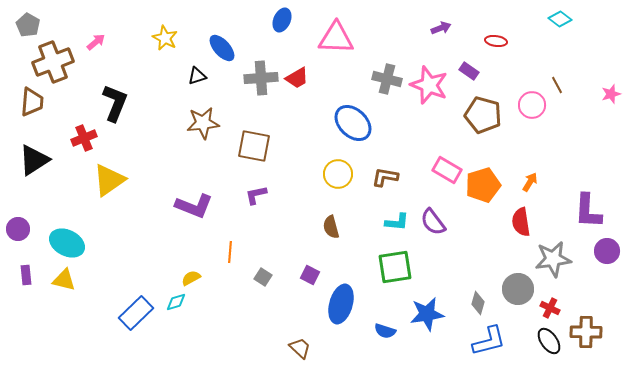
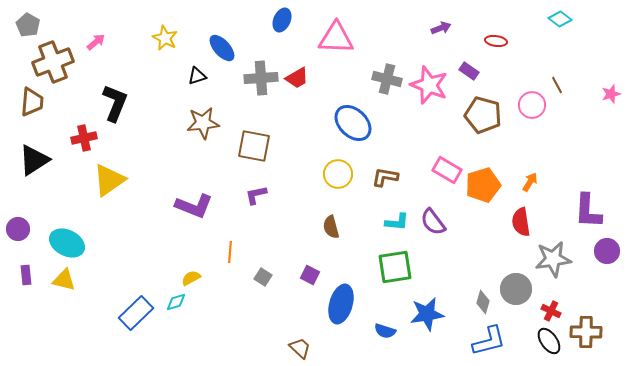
red cross at (84, 138): rotated 10 degrees clockwise
gray circle at (518, 289): moved 2 px left
gray diamond at (478, 303): moved 5 px right, 1 px up
red cross at (550, 308): moved 1 px right, 3 px down
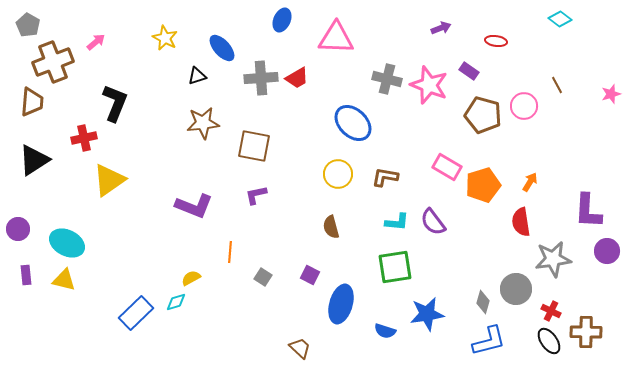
pink circle at (532, 105): moved 8 px left, 1 px down
pink rectangle at (447, 170): moved 3 px up
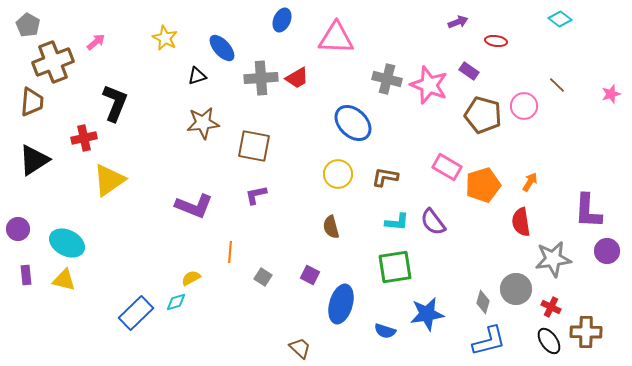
purple arrow at (441, 28): moved 17 px right, 6 px up
brown line at (557, 85): rotated 18 degrees counterclockwise
red cross at (551, 311): moved 4 px up
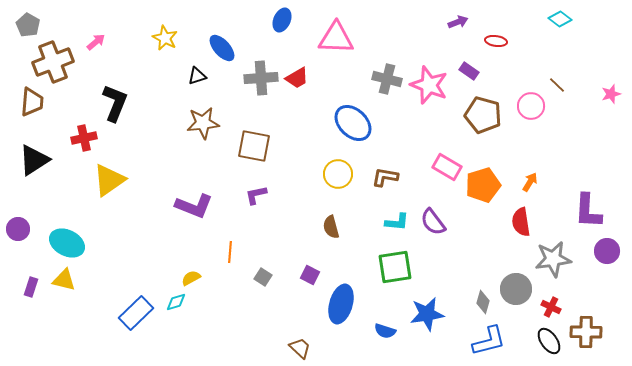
pink circle at (524, 106): moved 7 px right
purple rectangle at (26, 275): moved 5 px right, 12 px down; rotated 24 degrees clockwise
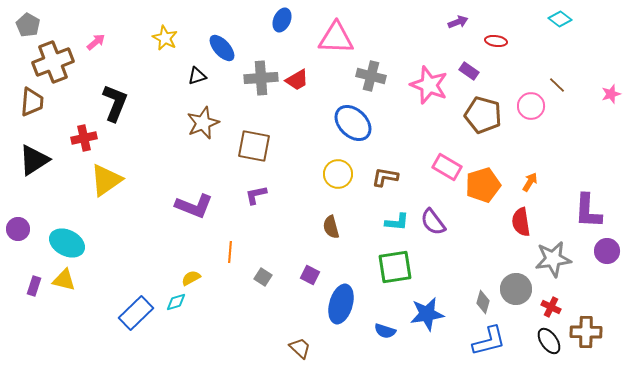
red trapezoid at (297, 78): moved 2 px down
gray cross at (387, 79): moved 16 px left, 3 px up
brown star at (203, 123): rotated 16 degrees counterclockwise
yellow triangle at (109, 180): moved 3 px left
purple rectangle at (31, 287): moved 3 px right, 1 px up
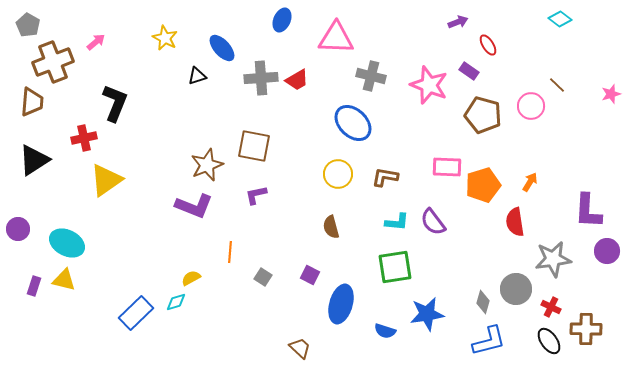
red ellipse at (496, 41): moved 8 px left, 4 px down; rotated 50 degrees clockwise
brown star at (203, 123): moved 4 px right, 42 px down
pink rectangle at (447, 167): rotated 28 degrees counterclockwise
red semicircle at (521, 222): moved 6 px left
brown cross at (586, 332): moved 3 px up
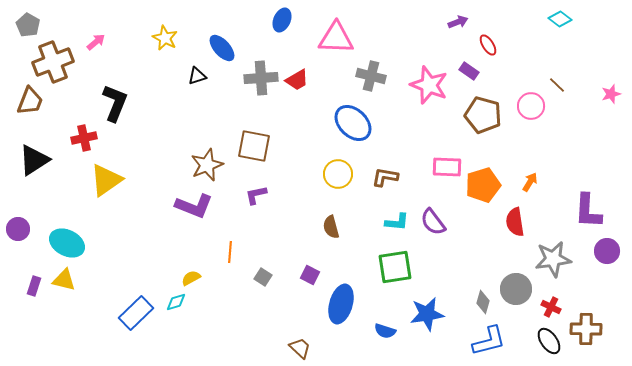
brown trapezoid at (32, 102): moved 2 px left, 1 px up; rotated 16 degrees clockwise
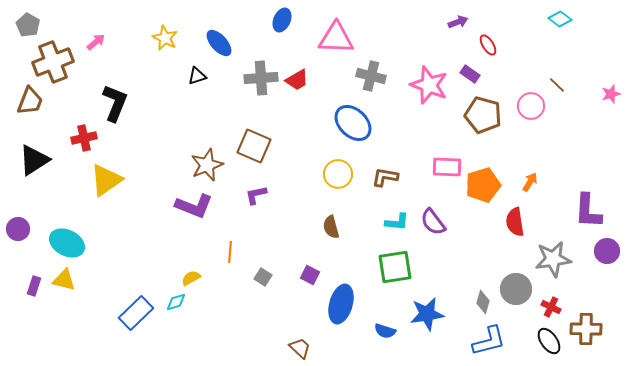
blue ellipse at (222, 48): moved 3 px left, 5 px up
purple rectangle at (469, 71): moved 1 px right, 3 px down
brown square at (254, 146): rotated 12 degrees clockwise
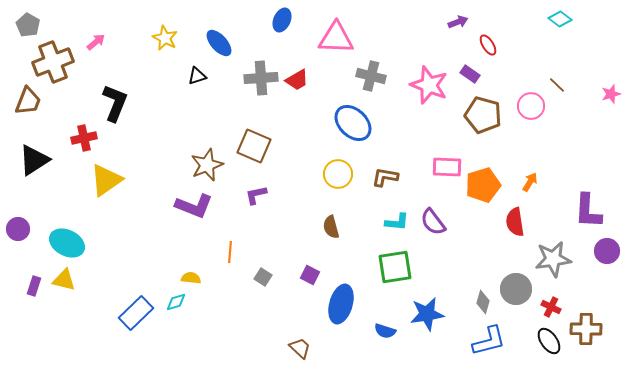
brown trapezoid at (30, 101): moved 2 px left
yellow semicircle at (191, 278): rotated 36 degrees clockwise
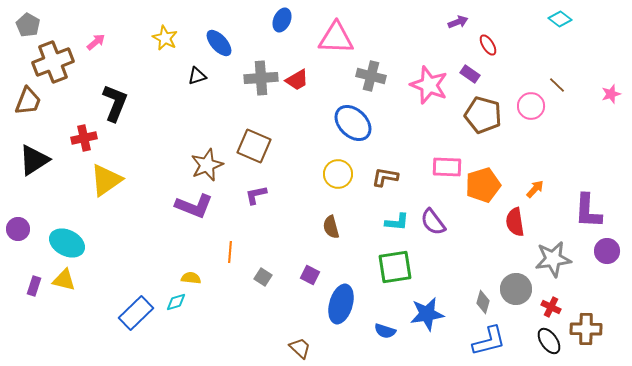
orange arrow at (530, 182): moved 5 px right, 7 px down; rotated 12 degrees clockwise
